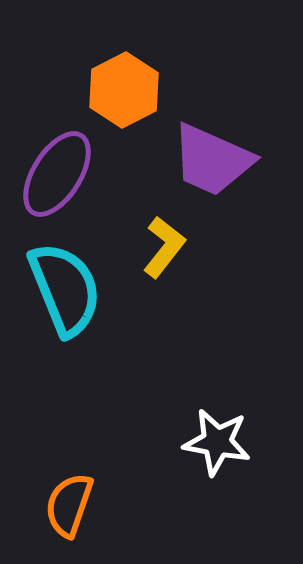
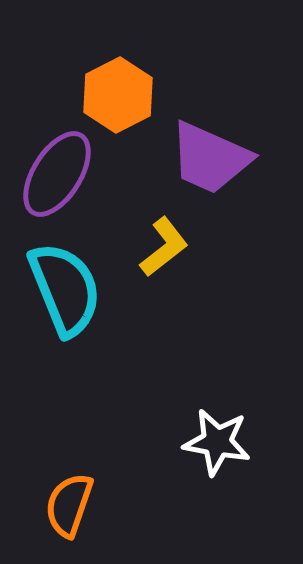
orange hexagon: moved 6 px left, 5 px down
purple trapezoid: moved 2 px left, 2 px up
yellow L-shape: rotated 14 degrees clockwise
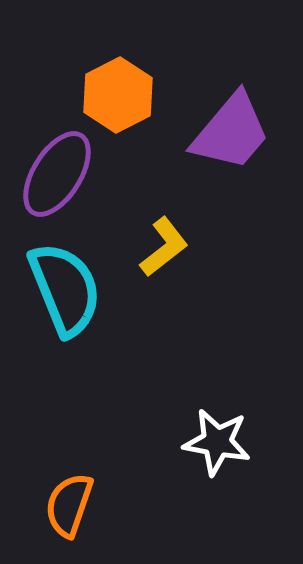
purple trapezoid: moved 21 px right, 26 px up; rotated 74 degrees counterclockwise
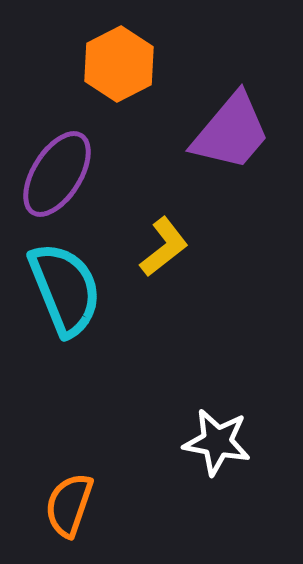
orange hexagon: moved 1 px right, 31 px up
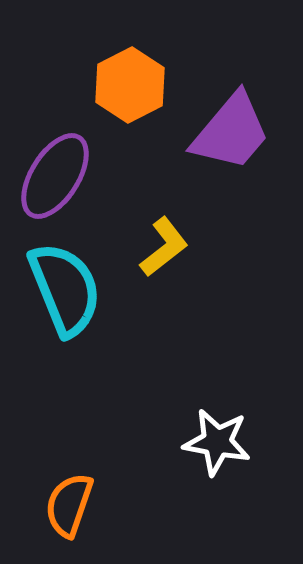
orange hexagon: moved 11 px right, 21 px down
purple ellipse: moved 2 px left, 2 px down
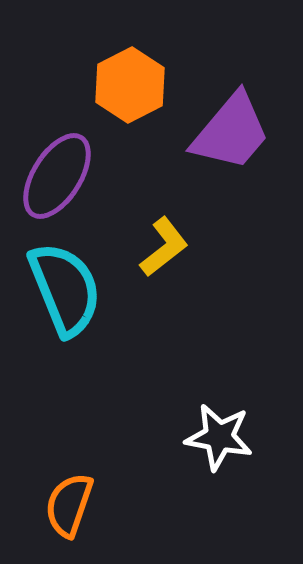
purple ellipse: moved 2 px right
white star: moved 2 px right, 5 px up
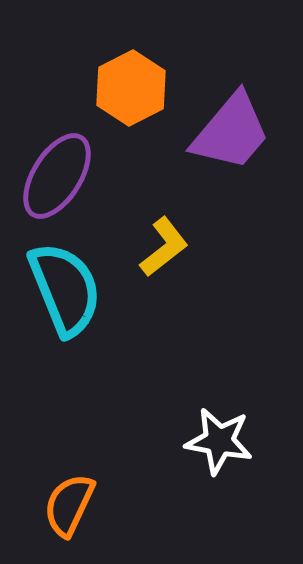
orange hexagon: moved 1 px right, 3 px down
white star: moved 4 px down
orange semicircle: rotated 6 degrees clockwise
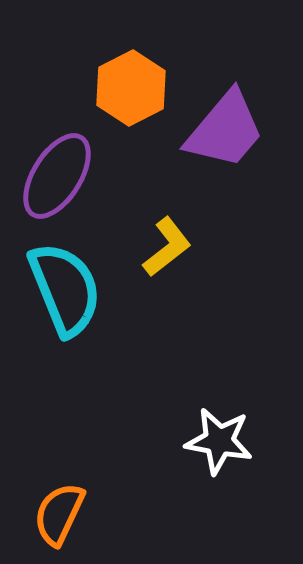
purple trapezoid: moved 6 px left, 2 px up
yellow L-shape: moved 3 px right
orange semicircle: moved 10 px left, 9 px down
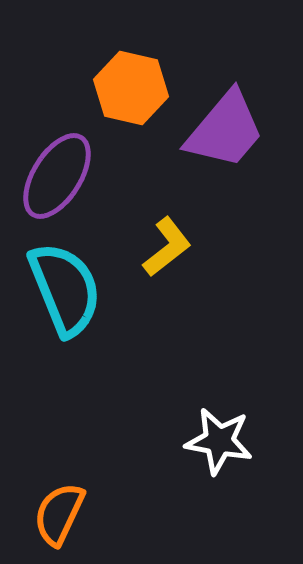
orange hexagon: rotated 20 degrees counterclockwise
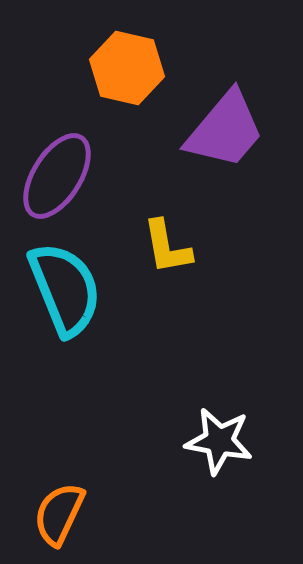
orange hexagon: moved 4 px left, 20 px up
yellow L-shape: rotated 118 degrees clockwise
